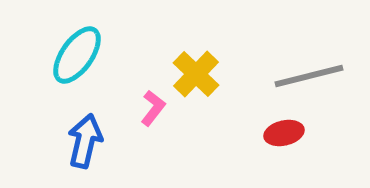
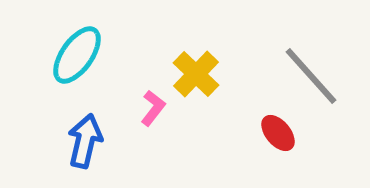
gray line: moved 2 px right; rotated 62 degrees clockwise
red ellipse: moved 6 px left; rotated 63 degrees clockwise
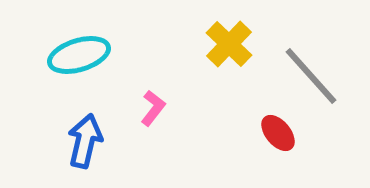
cyan ellipse: moved 2 px right; rotated 38 degrees clockwise
yellow cross: moved 33 px right, 30 px up
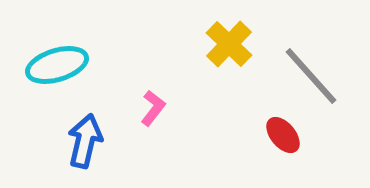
cyan ellipse: moved 22 px left, 10 px down
red ellipse: moved 5 px right, 2 px down
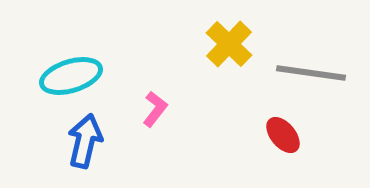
cyan ellipse: moved 14 px right, 11 px down
gray line: moved 3 px up; rotated 40 degrees counterclockwise
pink L-shape: moved 2 px right, 1 px down
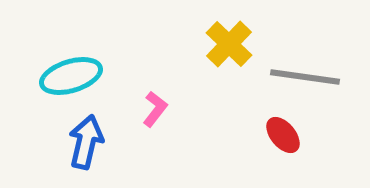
gray line: moved 6 px left, 4 px down
blue arrow: moved 1 px right, 1 px down
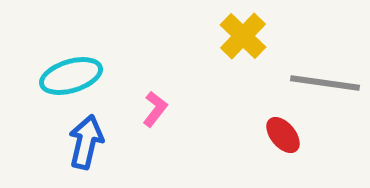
yellow cross: moved 14 px right, 8 px up
gray line: moved 20 px right, 6 px down
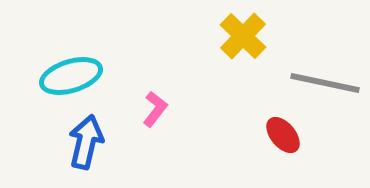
gray line: rotated 4 degrees clockwise
